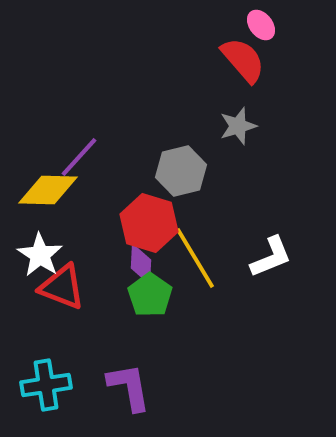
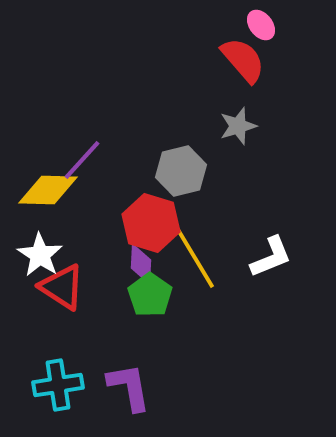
purple line: moved 3 px right, 3 px down
red hexagon: moved 2 px right
red triangle: rotated 12 degrees clockwise
cyan cross: moved 12 px right
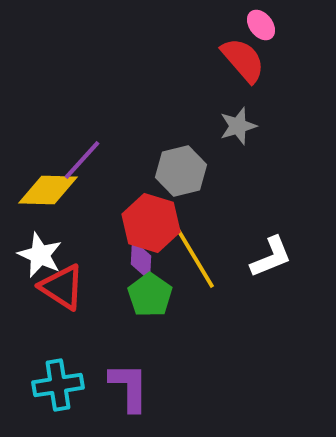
white star: rotated 9 degrees counterclockwise
purple diamond: moved 4 px up
purple L-shape: rotated 10 degrees clockwise
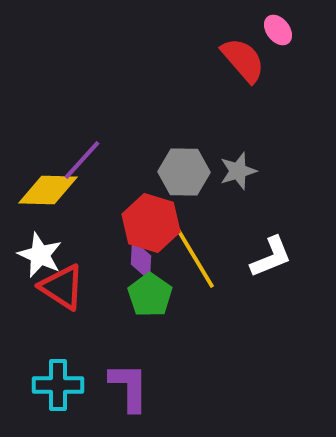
pink ellipse: moved 17 px right, 5 px down
gray star: moved 45 px down
gray hexagon: moved 3 px right, 1 px down; rotated 15 degrees clockwise
cyan cross: rotated 9 degrees clockwise
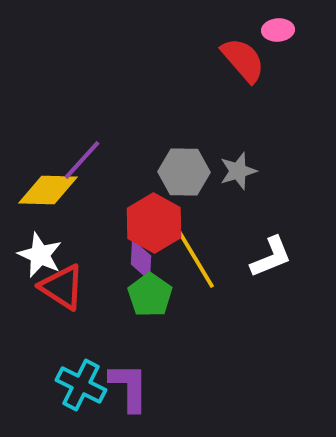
pink ellipse: rotated 56 degrees counterclockwise
red hexagon: moved 3 px right; rotated 12 degrees clockwise
cyan cross: moved 23 px right; rotated 27 degrees clockwise
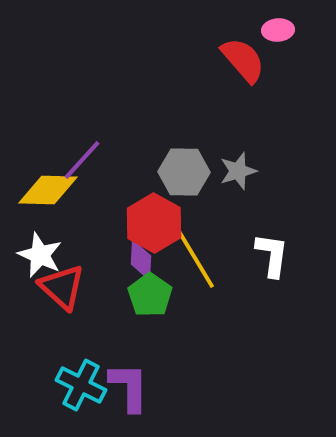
white L-shape: moved 1 px right, 2 px up; rotated 60 degrees counterclockwise
red triangle: rotated 9 degrees clockwise
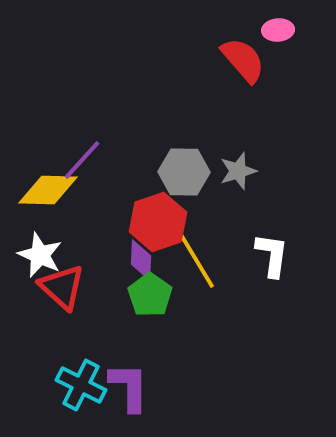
red hexagon: moved 4 px right, 1 px up; rotated 12 degrees clockwise
